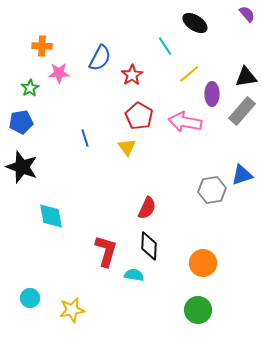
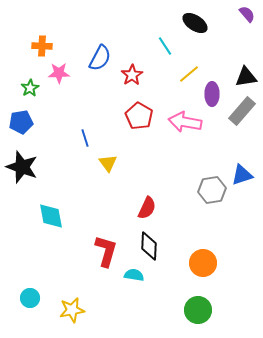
yellow triangle: moved 19 px left, 16 px down
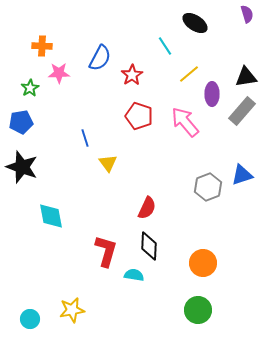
purple semicircle: rotated 24 degrees clockwise
red pentagon: rotated 12 degrees counterclockwise
pink arrow: rotated 40 degrees clockwise
gray hexagon: moved 4 px left, 3 px up; rotated 12 degrees counterclockwise
cyan circle: moved 21 px down
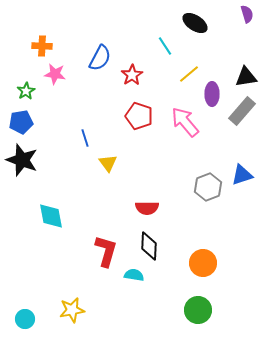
pink star: moved 4 px left, 1 px down; rotated 10 degrees clockwise
green star: moved 4 px left, 3 px down
black star: moved 7 px up
red semicircle: rotated 65 degrees clockwise
cyan circle: moved 5 px left
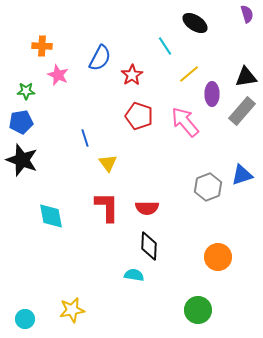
pink star: moved 3 px right, 1 px down; rotated 15 degrees clockwise
green star: rotated 30 degrees clockwise
red L-shape: moved 1 px right, 44 px up; rotated 16 degrees counterclockwise
orange circle: moved 15 px right, 6 px up
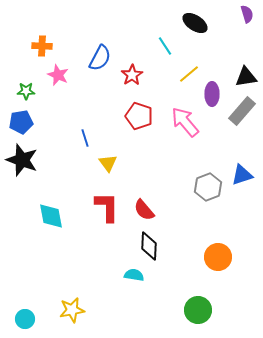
red semicircle: moved 3 px left, 2 px down; rotated 50 degrees clockwise
